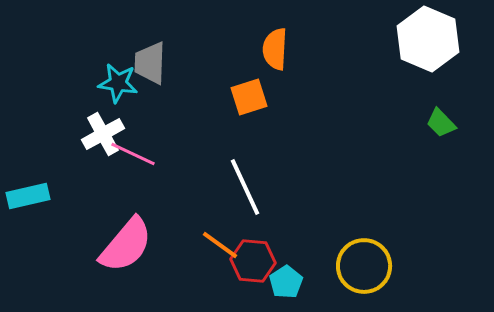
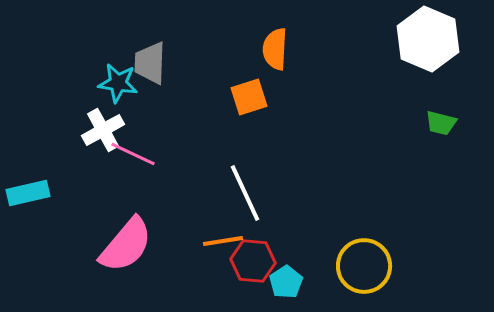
green trapezoid: rotated 32 degrees counterclockwise
white cross: moved 4 px up
white line: moved 6 px down
cyan rectangle: moved 3 px up
orange line: moved 3 px right, 4 px up; rotated 45 degrees counterclockwise
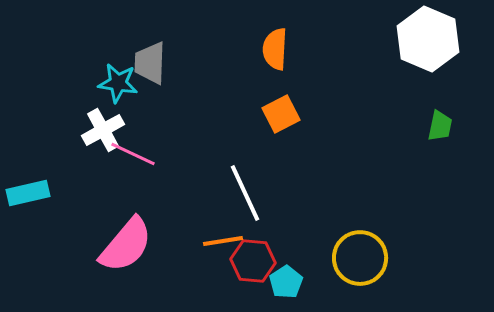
orange square: moved 32 px right, 17 px down; rotated 9 degrees counterclockwise
green trapezoid: moved 1 px left, 3 px down; rotated 92 degrees counterclockwise
yellow circle: moved 4 px left, 8 px up
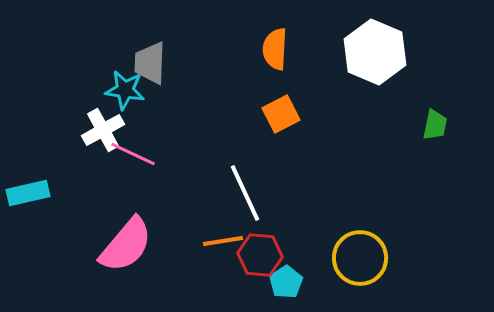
white hexagon: moved 53 px left, 13 px down
cyan star: moved 7 px right, 7 px down
green trapezoid: moved 5 px left, 1 px up
red hexagon: moved 7 px right, 6 px up
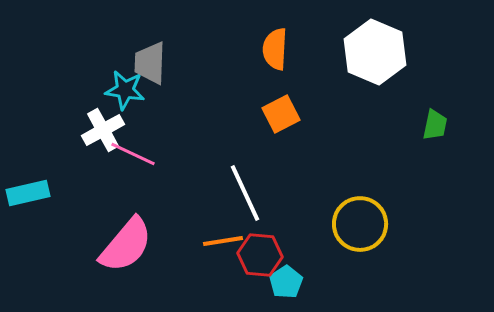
yellow circle: moved 34 px up
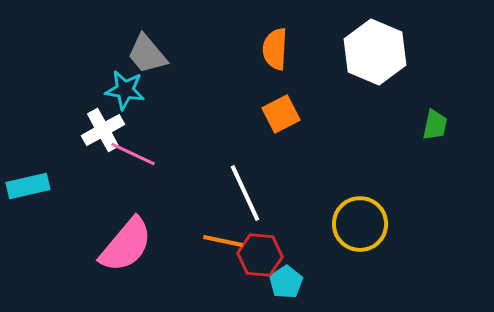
gray trapezoid: moved 3 px left, 9 px up; rotated 42 degrees counterclockwise
cyan rectangle: moved 7 px up
orange line: rotated 21 degrees clockwise
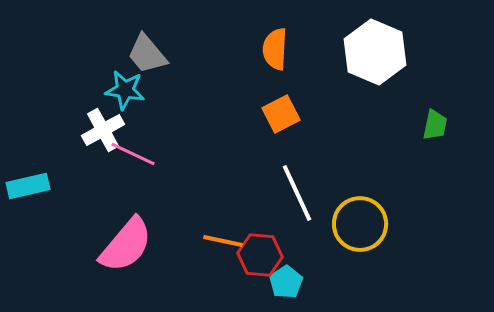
white line: moved 52 px right
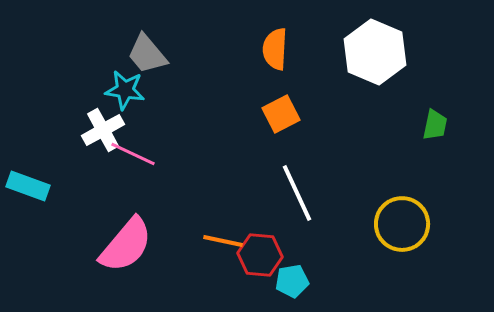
cyan rectangle: rotated 33 degrees clockwise
yellow circle: moved 42 px right
cyan pentagon: moved 6 px right, 1 px up; rotated 24 degrees clockwise
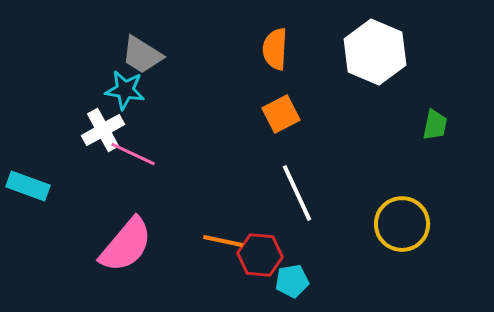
gray trapezoid: moved 5 px left, 1 px down; rotated 18 degrees counterclockwise
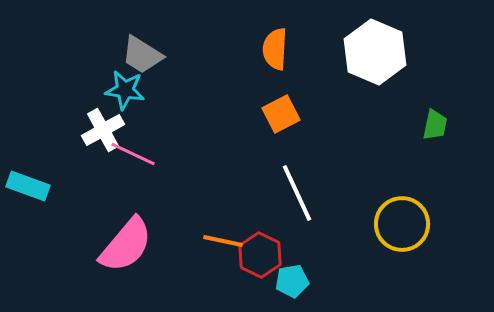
red hexagon: rotated 21 degrees clockwise
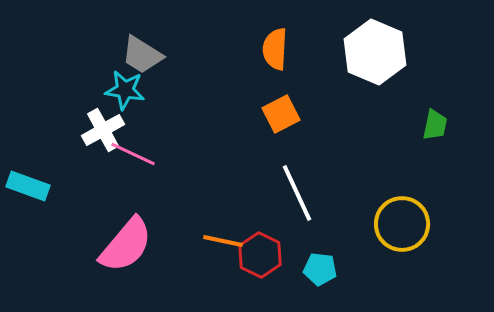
cyan pentagon: moved 28 px right, 12 px up; rotated 16 degrees clockwise
